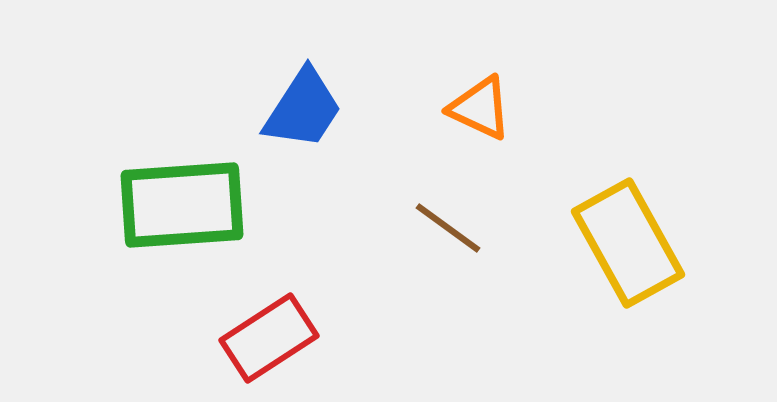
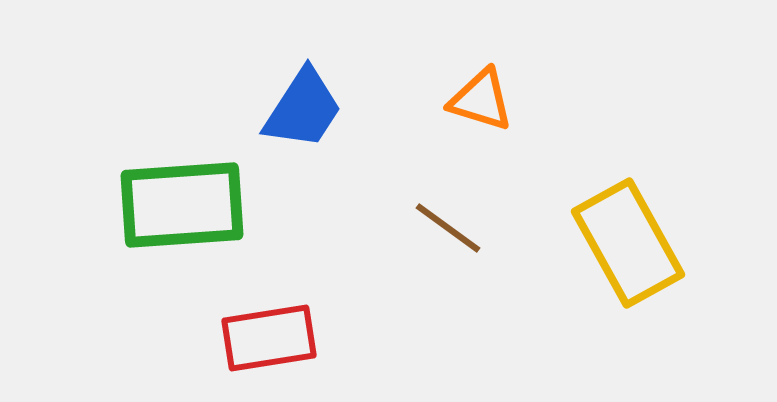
orange triangle: moved 1 px right, 8 px up; rotated 8 degrees counterclockwise
red rectangle: rotated 24 degrees clockwise
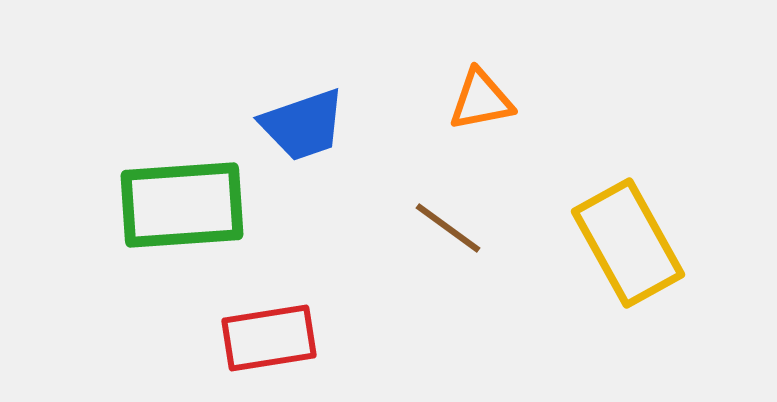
orange triangle: rotated 28 degrees counterclockwise
blue trapezoid: moved 16 px down; rotated 38 degrees clockwise
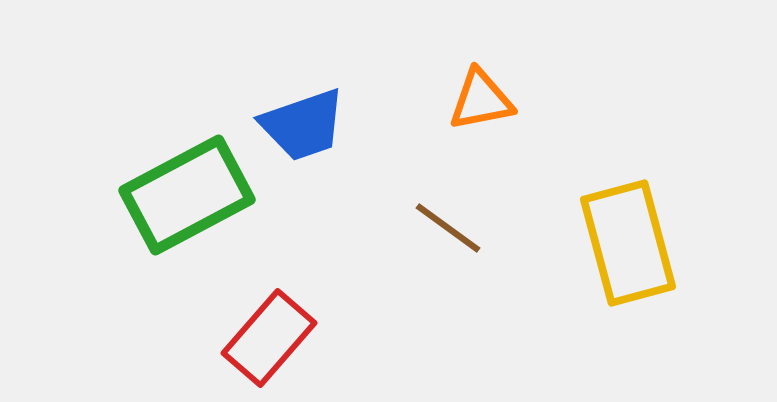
green rectangle: moved 5 px right, 10 px up; rotated 24 degrees counterclockwise
yellow rectangle: rotated 14 degrees clockwise
red rectangle: rotated 40 degrees counterclockwise
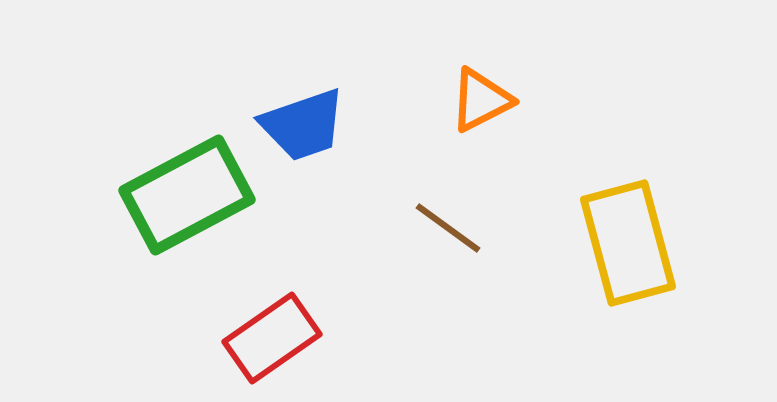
orange triangle: rotated 16 degrees counterclockwise
red rectangle: moved 3 px right; rotated 14 degrees clockwise
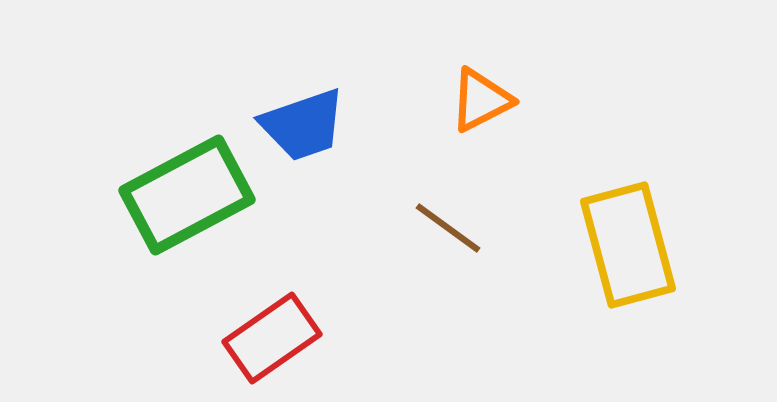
yellow rectangle: moved 2 px down
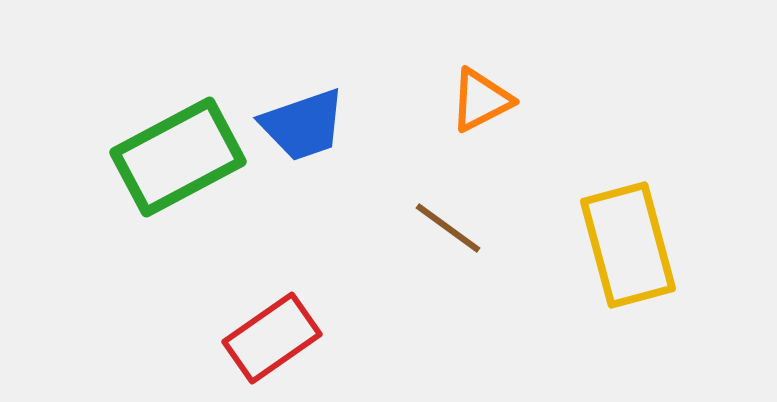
green rectangle: moved 9 px left, 38 px up
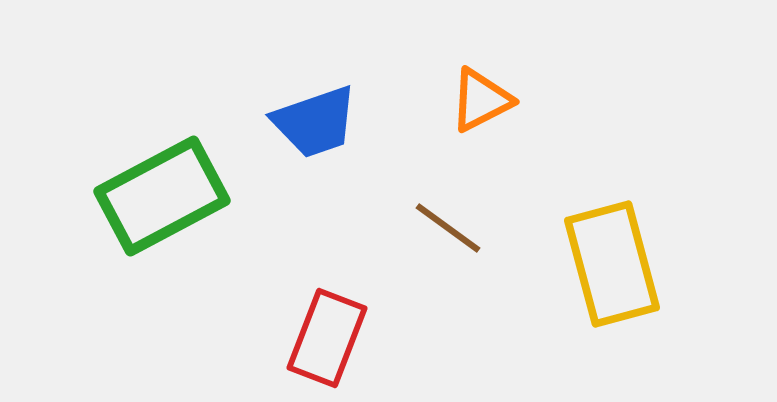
blue trapezoid: moved 12 px right, 3 px up
green rectangle: moved 16 px left, 39 px down
yellow rectangle: moved 16 px left, 19 px down
red rectangle: moved 55 px right; rotated 34 degrees counterclockwise
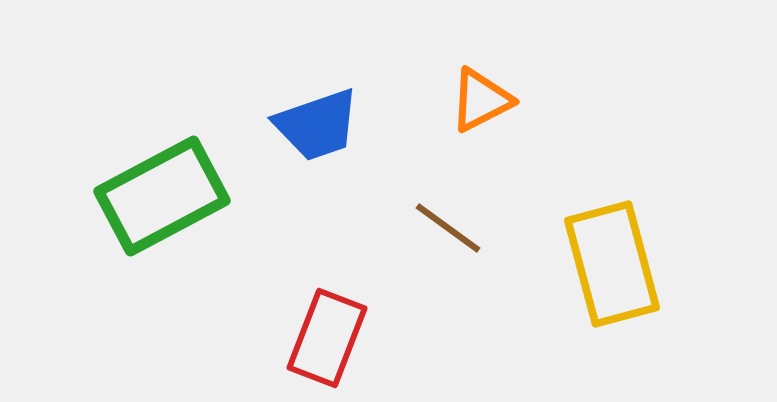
blue trapezoid: moved 2 px right, 3 px down
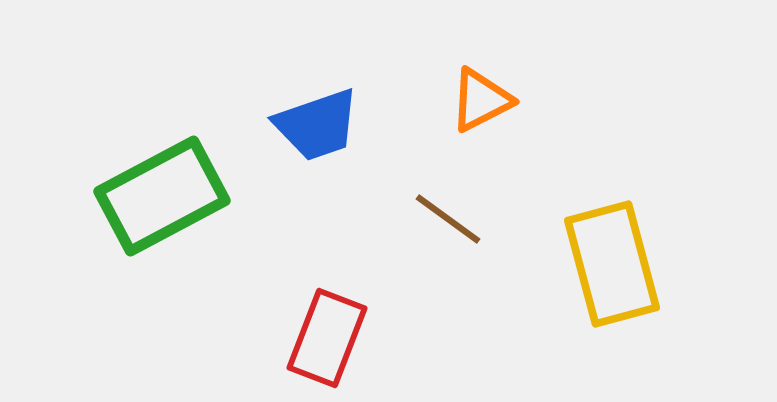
brown line: moved 9 px up
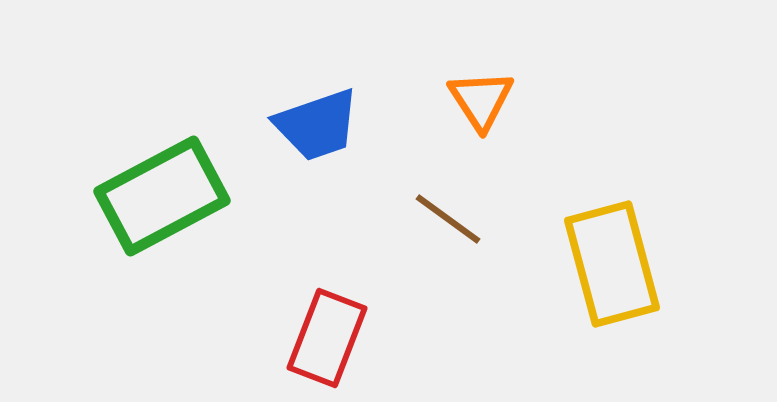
orange triangle: rotated 36 degrees counterclockwise
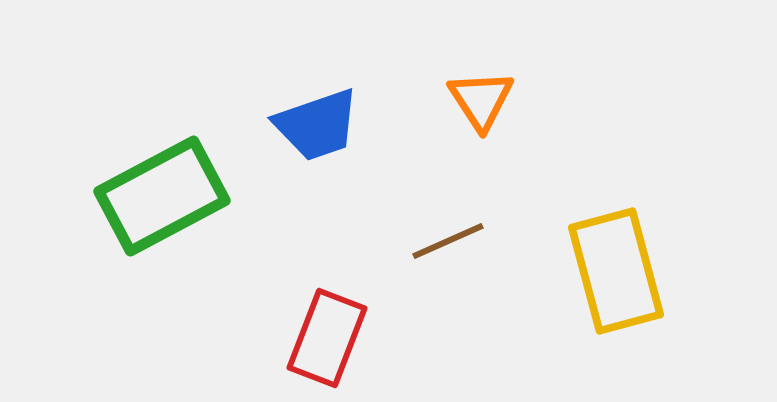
brown line: moved 22 px down; rotated 60 degrees counterclockwise
yellow rectangle: moved 4 px right, 7 px down
